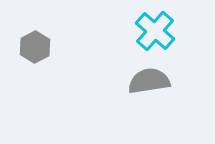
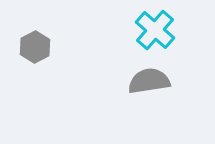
cyan cross: moved 1 px up
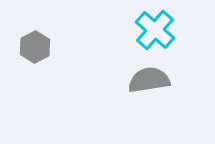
gray semicircle: moved 1 px up
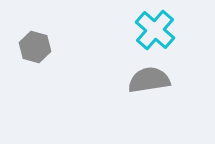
gray hexagon: rotated 16 degrees counterclockwise
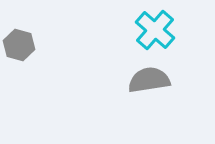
gray hexagon: moved 16 px left, 2 px up
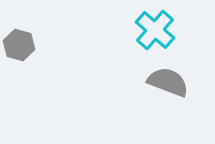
gray semicircle: moved 19 px right, 2 px down; rotated 30 degrees clockwise
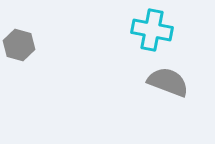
cyan cross: moved 3 px left; rotated 30 degrees counterclockwise
